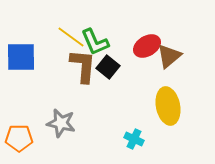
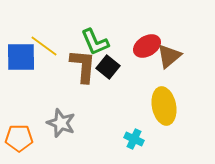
yellow line: moved 27 px left, 9 px down
yellow ellipse: moved 4 px left
gray star: rotated 8 degrees clockwise
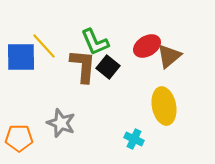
yellow line: rotated 12 degrees clockwise
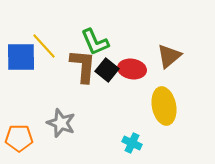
red ellipse: moved 15 px left, 23 px down; rotated 40 degrees clockwise
black square: moved 1 px left, 3 px down
cyan cross: moved 2 px left, 4 px down
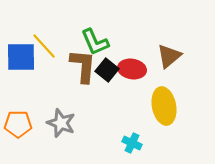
orange pentagon: moved 1 px left, 14 px up
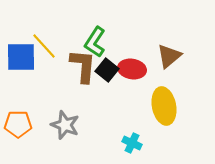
green L-shape: rotated 56 degrees clockwise
gray star: moved 4 px right, 2 px down
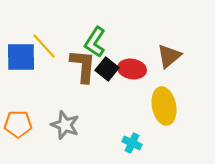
black square: moved 1 px up
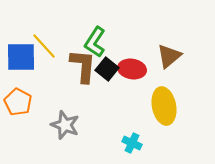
orange pentagon: moved 22 px up; rotated 28 degrees clockwise
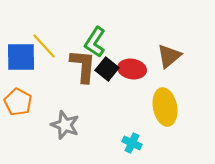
yellow ellipse: moved 1 px right, 1 px down
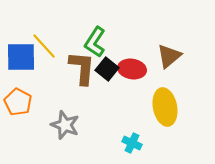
brown L-shape: moved 1 px left, 2 px down
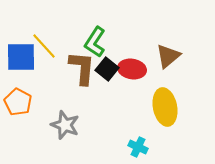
brown triangle: moved 1 px left
cyan cross: moved 6 px right, 4 px down
